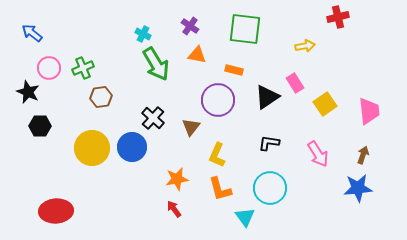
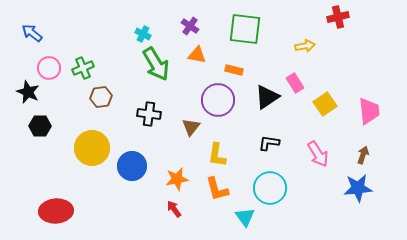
black cross: moved 4 px left, 4 px up; rotated 35 degrees counterclockwise
blue circle: moved 19 px down
yellow L-shape: rotated 15 degrees counterclockwise
orange L-shape: moved 3 px left
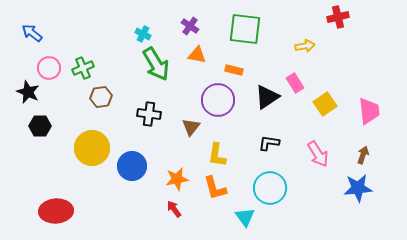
orange L-shape: moved 2 px left, 1 px up
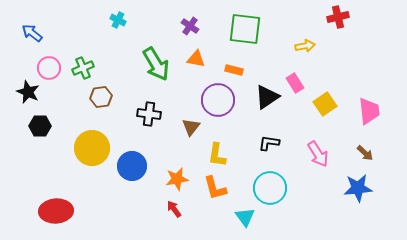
cyan cross: moved 25 px left, 14 px up
orange triangle: moved 1 px left, 4 px down
brown arrow: moved 2 px right, 2 px up; rotated 114 degrees clockwise
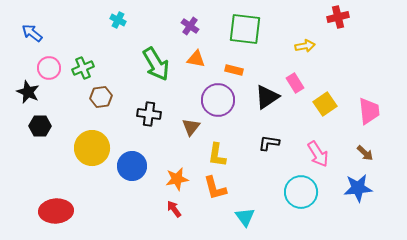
cyan circle: moved 31 px right, 4 px down
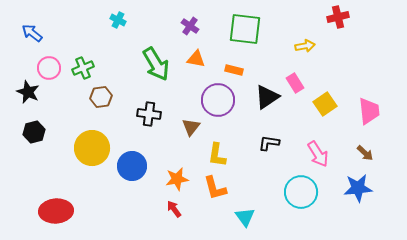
black hexagon: moved 6 px left, 6 px down; rotated 15 degrees counterclockwise
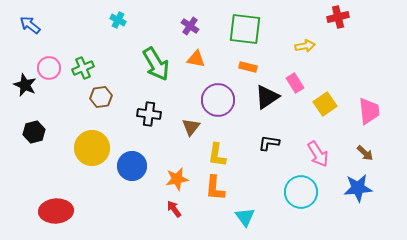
blue arrow: moved 2 px left, 8 px up
orange rectangle: moved 14 px right, 3 px up
black star: moved 3 px left, 7 px up
orange L-shape: rotated 20 degrees clockwise
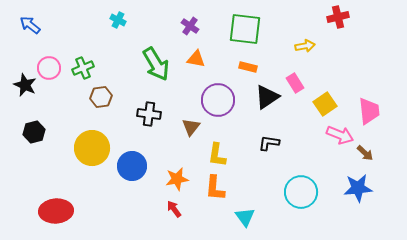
pink arrow: moved 22 px right, 19 px up; rotated 36 degrees counterclockwise
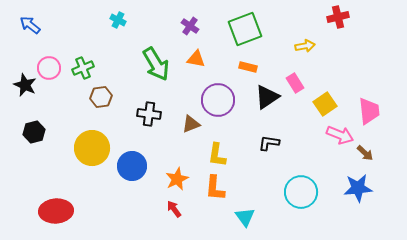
green square: rotated 28 degrees counterclockwise
brown triangle: moved 3 px up; rotated 30 degrees clockwise
orange star: rotated 15 degrees counterclockwise
